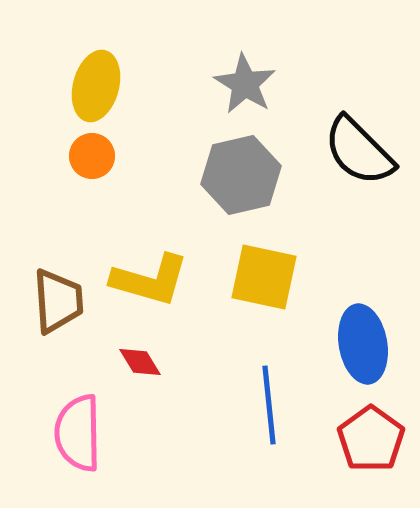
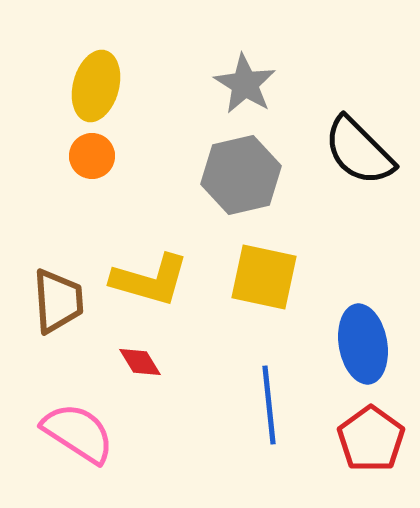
pink semicircle: rotated 124 degrees clockwise
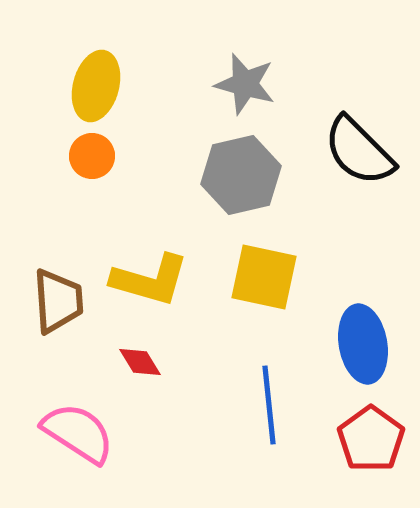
gray star: rotated 16 degrees counterclockwise
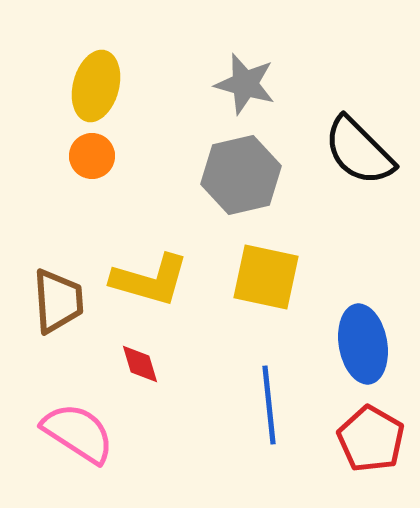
yellow square: moved 2 px right
red diamond: moved 2 px down; rotated 15 degrees clockwise
red pentagon: rotated 6 degrees counterclockwise
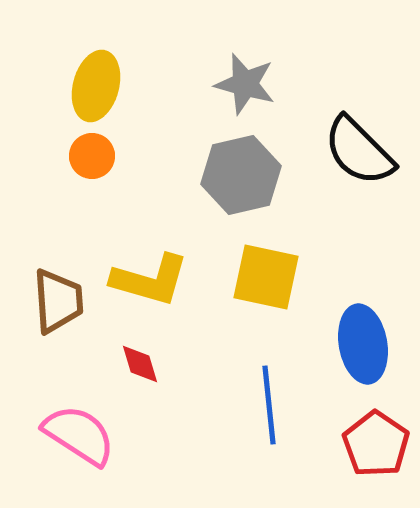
pink semicircle: moved 1 px right, 2 px down
red pentagon: moved 5 px right, 5 px down; rotated 4 degrees clockwise
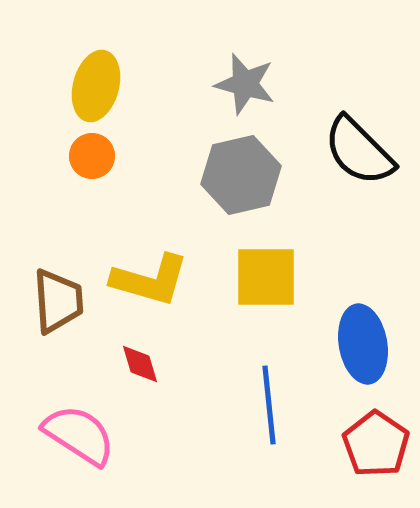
yellow square: rotated 12 degrees counterclockwise
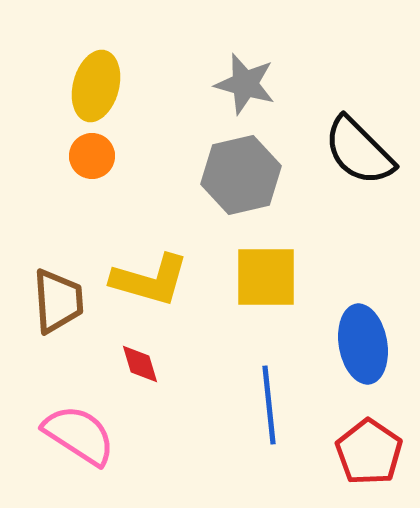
red pentagon: moved 7 px left, 8 px down
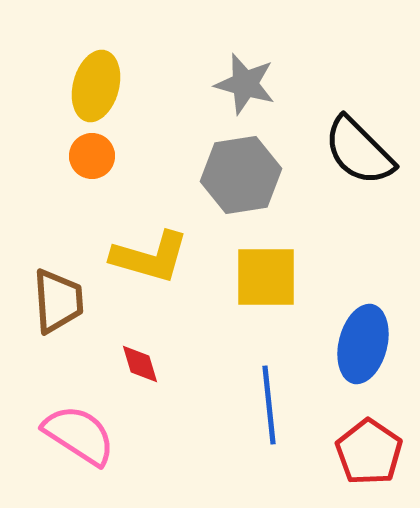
gray hexagon: rotated 4 degrees clockwise
yellow L-shape: moved 23 px up
blue ellipse: rotated 24 degrees clockwise
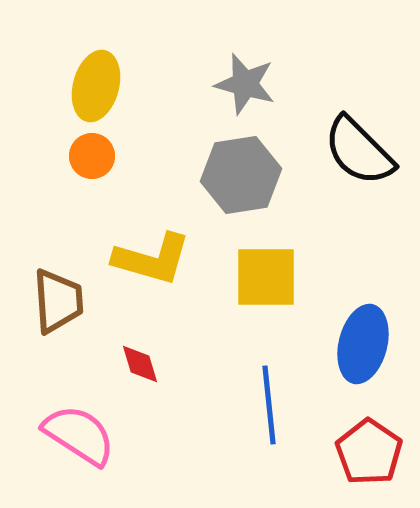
yellow L-shape: moved 2 px right, 2 px down
